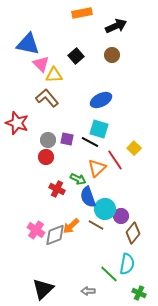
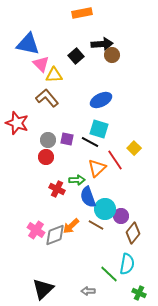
black arrow: moved 14 px left, 18 px down; rotated 20 degrees clockwise
green arrow: moved 1 px left, 1 px down; rotated 28 degrees counterclockwise
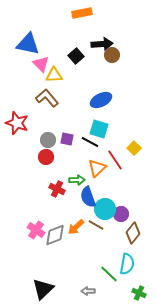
purple circle: moved 2 px up
orange arrow: moved 5 px right, 1 px down
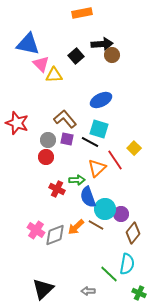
brown L-shape: moved 18 px right, 21 px down
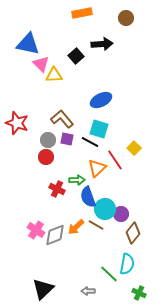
brown circle: moved 14 px right, 37 px up
brown L-shape: moved 3 px left
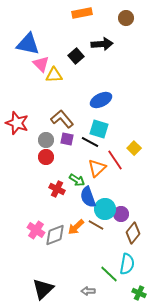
gray circle: moved 2 px left
green arrow: rotated 35 degrees clockwise
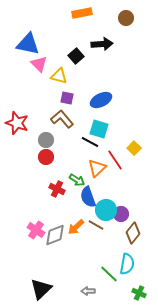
pink triangle: moved 2 px left
yellow triangle: moved 5 px right, 1 px down; rotated 18 degrees clockwise
purple square: moved 41 px up
cyan circle: moved 1 px right, 1 px down
black triangle: moved 2 px left
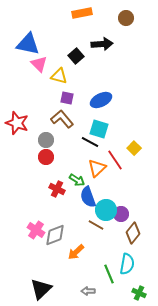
orange arrow: moved 25 px down
green line: rotated 24 degrees clockwise
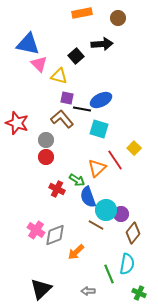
brown circle: moved 8 px left
black line: moved 8 px left, 33 px up; rotated 18 degrees counterclockwise
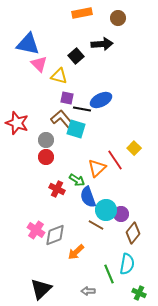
cyan square: moved 23 px left
